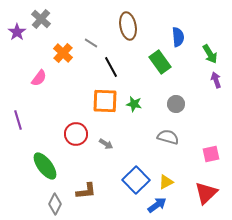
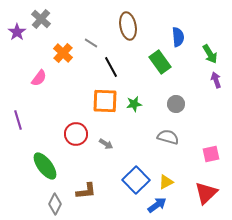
green star: rotated 21 degrees counterclockwise
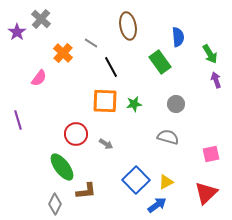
green ellipse: moved 17 px right, 1 px down
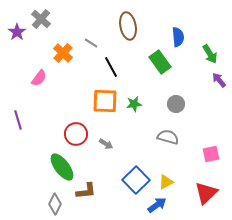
purple arrow: moved 3 px right; rotated 21 degrees counterclockwise
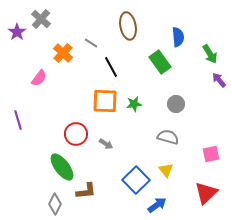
yellow triangle: moved 12 px up; rotated 42 degrees counterclockwise
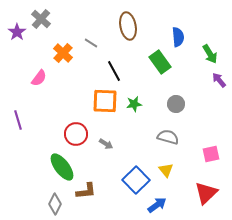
black line: moved 3 px right, 4 px down
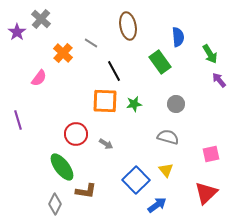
brown L-shape: rotated 15 degrees clockwise
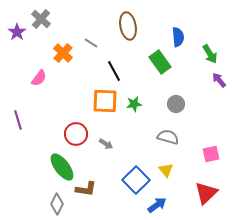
brown L-shape: moved 2 px up
gray diamond: moved 2 px right
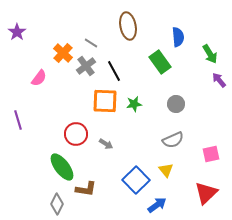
gray cross: moved 45 px right, 47 px down; rotated 12 degrees clockwise
gray semicircle: moved 5 px right, 3 px down; rotated 140 degrees clockwise
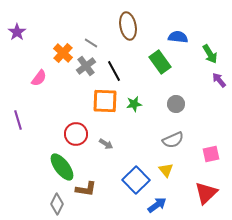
blue semicircle: rotated 78 degrees counterclockwise
